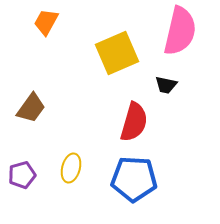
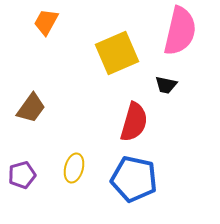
yellow ellipse: moved 3 px right
blue pentagon: rotated 9 degrees clockwise
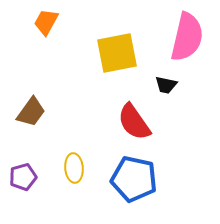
pink semicircle: moved 7 px right, 6 px down
yellow square: rotated 12 degrees clockwise
brown trapezoid: moved 4 px down
red semicircle: rotated 129 degrees clockwise
yellow ellipse: rotated 20 degrees counterclockwise
purple pentagon: moved 1 px right, 2 px down
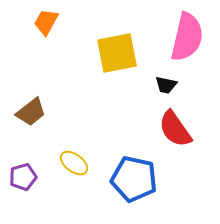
brown trapezoid: rotated 16 degrees clockwise
red semicircle: moved 41 px right, 7 px down
yellow ellipse: moved 5 px up; rotated 48 degrees counterclockwise
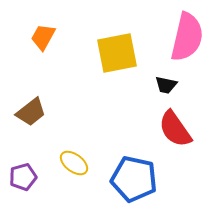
orange trapezoid: moved 3 px left, 15 px down
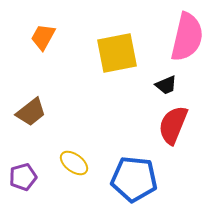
black trapezoid: rotated 35 degrees counterclockwise
red semicircle: moved 2 px left, 4 px up; rotated 57 degrees clockwise
blue pentagon: rotated 6 degrees counterclockwise
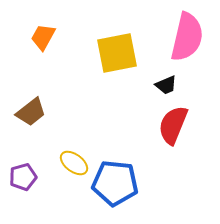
blue pentagon: moved 19 px left, 4 px down
